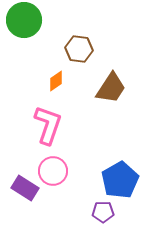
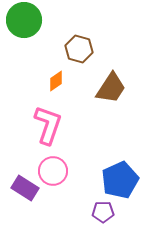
brown hexagon: rotated 8 degrees clockwise
blue pentagon: rotated 6 degrees clockwise
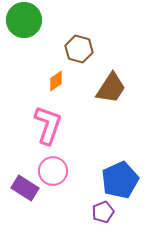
purple pentagon: rotated 20 degrees counterclockwise
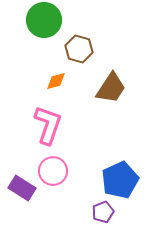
green circle: moved 20 px right
orange diamond: rotated 20 degrees clockwise
purple rectangle: moved 3 px left
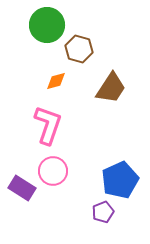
green circle: moved 3 px right, 5 px down
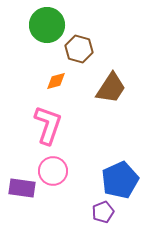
purple rectangle: rotated 24 degrees counterclockwise
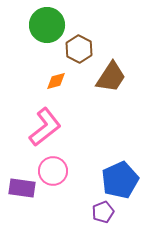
brown hexagon: rotated 12 degrees clockwise
brown trapezoid: moved 11 px up
pink L-shape: moved 3 px left, 2 px down; rotated 33 degrees clockwise
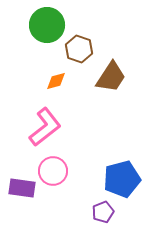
brown hexagon: rotated 8 degrees counterclockwise
blue pentagon: moved 2 px right, 1 px up; rotated 9 degrees clockwise
